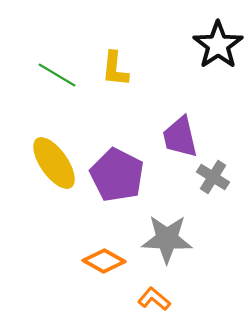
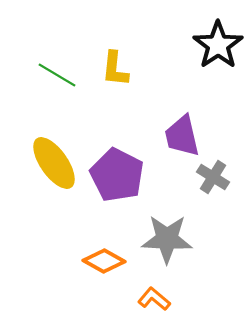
purple trapezoid: moved 2 px right, 1 px up
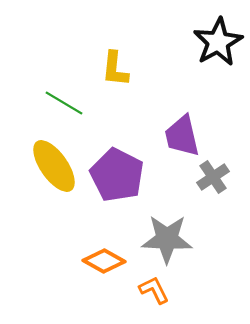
black star: moved 3 px up; rotated 6 degrees clockwise
green line: moved 7 px right, 28 px down
yellow ellipse: moved 3 px down
gray cross: rotated 24 degrees clockwise
orange L-shape: moved 9 px up; rotated 24 degrees clockwise
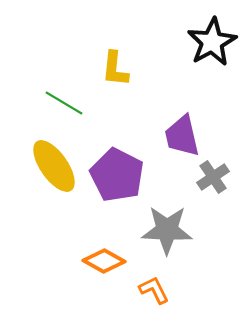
black star: moved 6 px left
gray star: moved 9 px up
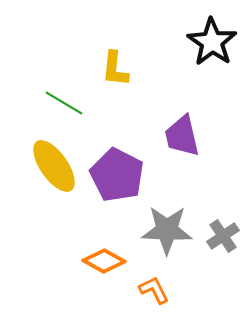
black star: rotated 9 degrees counterclockwise
gray cross: moved 10 px right, 59 px down
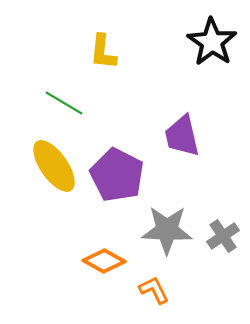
yellow L-shape: moved 12 px left, 17 px up
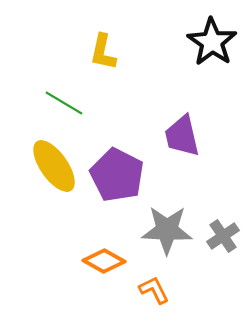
yellow L-shape: rotated 6 degrees clockwise
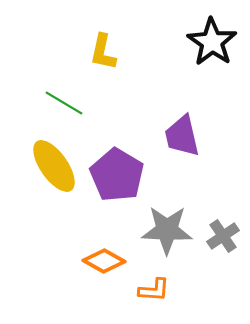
purple pentagon: rotated 4 degrees clockwise
orange L-shape: rotated 120 degrees clockwise
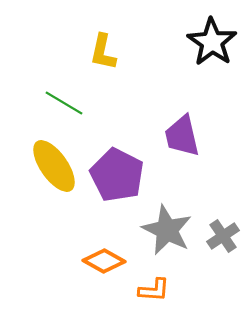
purple pentagon: rotated 4 degrees counterclockwise
gray star: rotated 24 degrees clockwise
